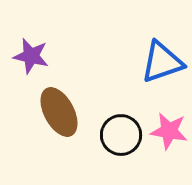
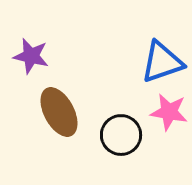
pink star: moved 19 px up
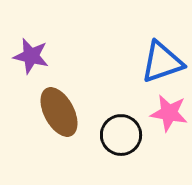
pink star: moved 1 px down
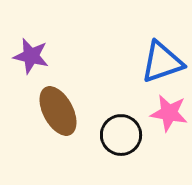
brown ellipse: moved 1 px left, 1 px up
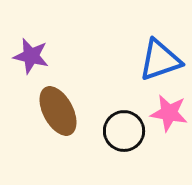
blue triangle: moved 2 px left, 2 px up
black circle: moved 3 px right, 4 px up
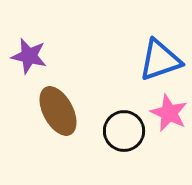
purple star: moved 2 px left
pink star: rotated 15 degrees clockwise
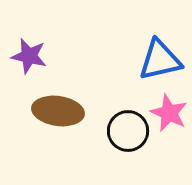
blue triangle: rotated 6 degrees clockwise
brown ellipse: rotated 54 degrees counterclockwise
black circle: moved 4 px right
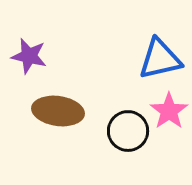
blue triangle: moved 1 px up
pink star: moved 2 px up; rotated 12 degrees clockwise
